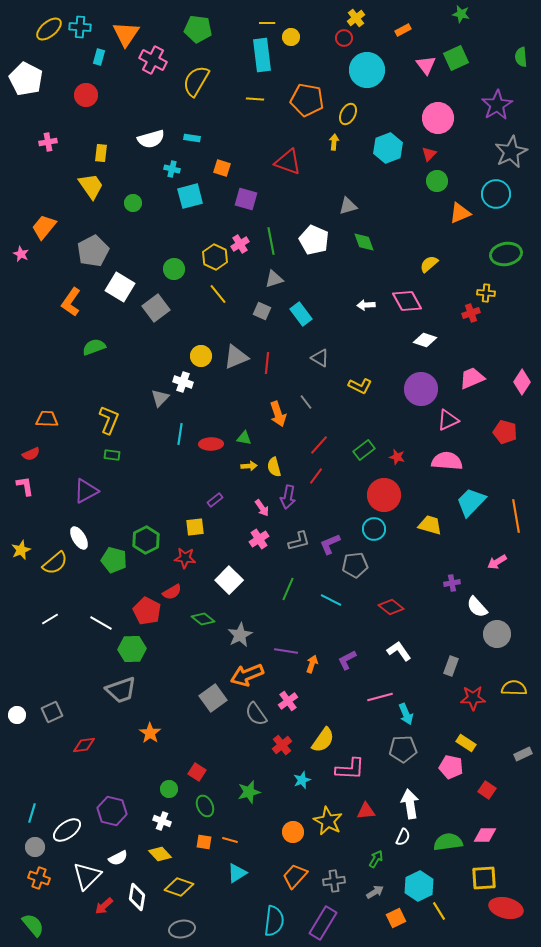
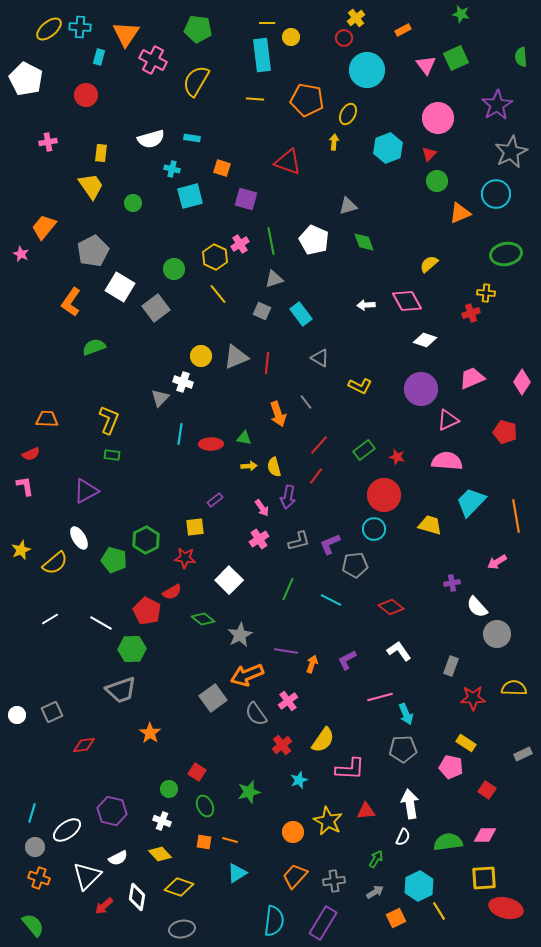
cyan star at (302, 780): moved 3 px left
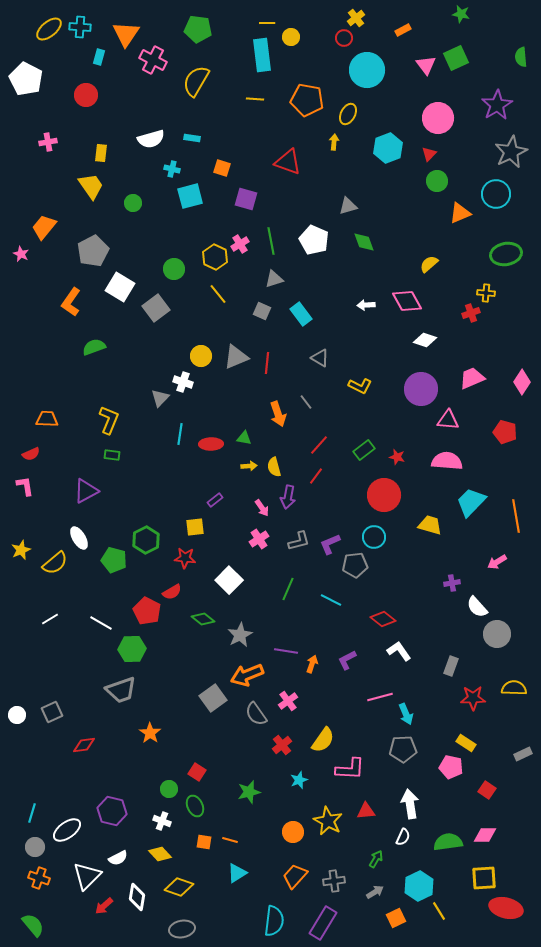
pink triangle at (448, 420): rotated 30 degrees clockwise
cyan circle at (374, 529): moved 8 px down
red diamond at (391, 607): moved 8 px left, 12 px down
green ellipse at (205, 806): moved 10 px left
